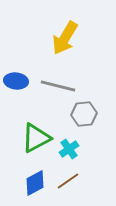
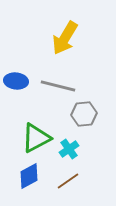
blue diamond: moved 6 px left, 7 px up
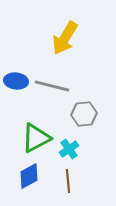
gray line: moved 6 px left
brown line: rotated 60 degrees counterclockwise
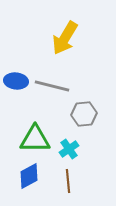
green triangle: moved 1 px left, 1 px down; rotated 28 degrees clockwise
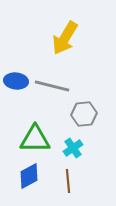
cyan cross: moved 4 px right, 1 px up
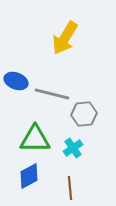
blue ellipse: rotated 15 degrees clockwise
gray line: moved 8 px down
brown line: moved 2 px right, 7 px down
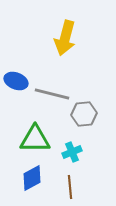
yellow arrow: rotated 16 degrees counterclockwise
cyan cross: moved 1 px left, 4 px down; rotated 12 degrees clockwise
blue diamond: moved 3 px right, 2 px down
brown line: moved 1 px up
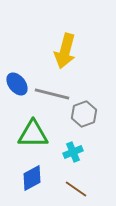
yellow arrow: moved 13 px down
blue ellipse: moved 1 px right, 3 px down; rotated 30 degrees clockwise
gray hexagon: rotated 15 degrees counterclockwise
green triangle: moved 2 px left, 5 px up
cyan cross: moved 1 px right
brown line: moved 6 px right, 2 px down; rotated 50 degrees counterclockwise
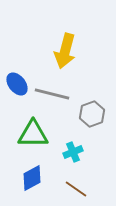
gray hexagon: moved 8 px right
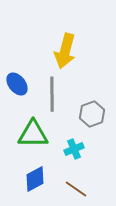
gray line: rotated 76 degrees clockwise
cyan cross: moved 1 px right, 3 px up
blue diamond: moved 3 px right, 1 px down
